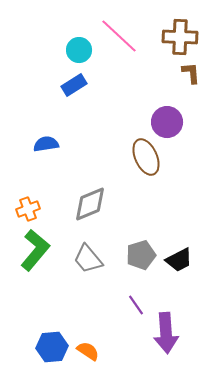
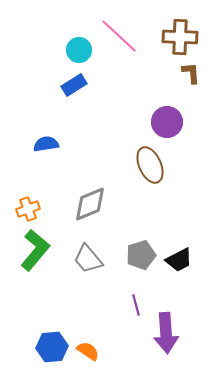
brown ellipse: moved 4 px right, 8 px down
purple line: rotated 20 degrees clockwise
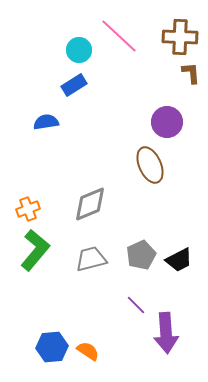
blue semicircle: moved 22 px up
gray pentagon: rotated 8 degrees counterclockwise
gray trapezoid: moved 3 px right; rotated 116 degrees clockwise
purple line: rotated 30 degrees counterclockwise
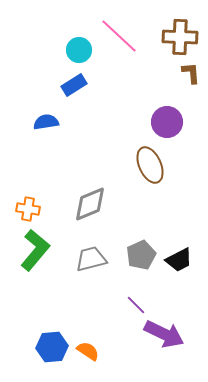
orange cross: rotated 30 degrees clockwise
purple arrow: moved 2 px left, 1 px down; rotated 60 degrees counterclockwise
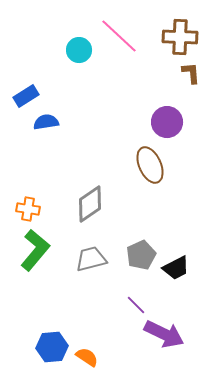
blue rectangle: moved 48 px left, 11 px down
gray diamond: rotated 12 degrees counterclockwise
black trapezoid: moved 3 px left, 8 px down
orange semicircle: moved 1 px left, 6 px down
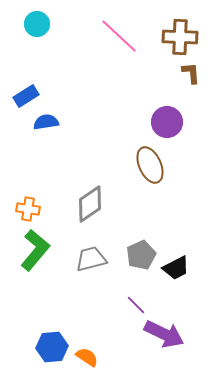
cyan circle: moved 42 px left, 26 px up
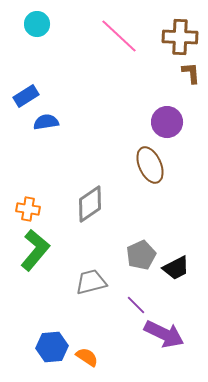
gray trapezoid: moved 23 px down
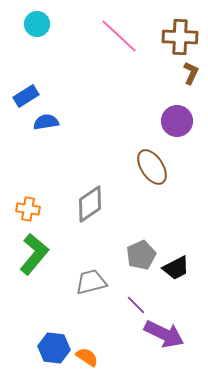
brown L-shape: rotated 30 degrees clockwise
purple circle: moved 10 px right, 1 px up
brown ellipse: moved 2 px right, 2 px down; rotated 9 degrees counterclockwise
green L-shape: moved 1 px left, 4 px down
blue hexagon: moved 2 px right, 1 px down; rotated 12 degrees clockwise
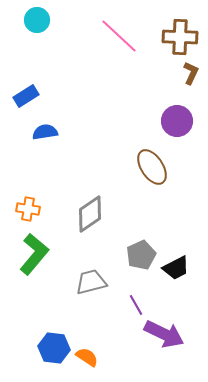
cyan circle: moved 4 px up
blue semicircle: moved 1 px left, 10 px down
gray diamond: moved 10 px down
purple line: rotated 15 degrees clockwise
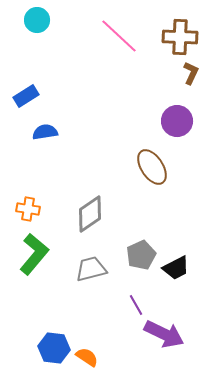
gray trapezoid: moved 13 px up
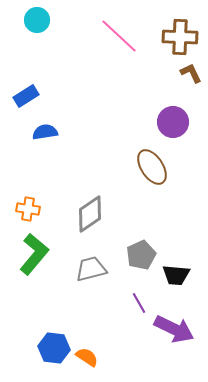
brown L-shape: rotated 50 degrees counterclockwise
purple circle: moved 4 px left, 1 px down
black trapezoid: moved 7 px down; rotated 32 degrees clockwise
purple line: moved 3 px right, 2 px up
purple arrow: moved 10 px right, 5 px up
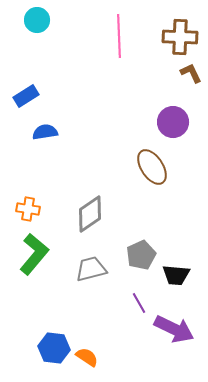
pink line: rotated 45 degrees clockwise
